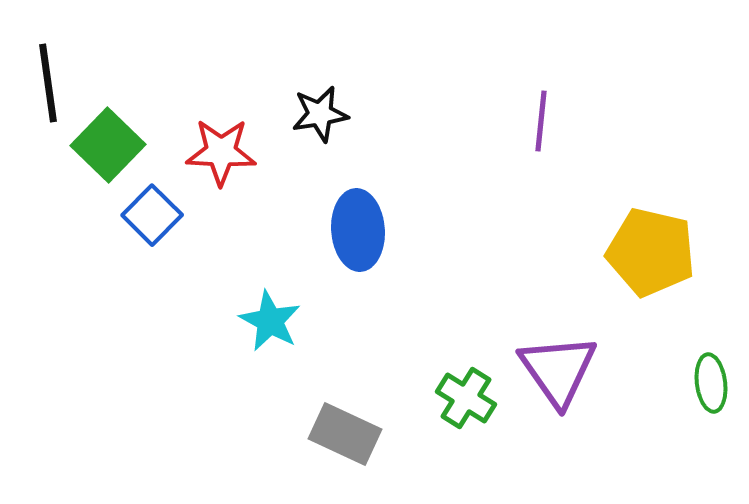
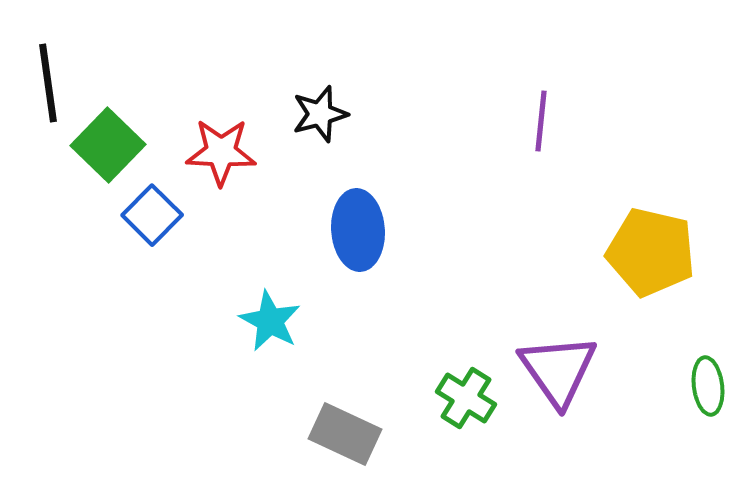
black star: rotated 6 degrees counterclockwise
green ellipse: moved 3 px left, 3 px down
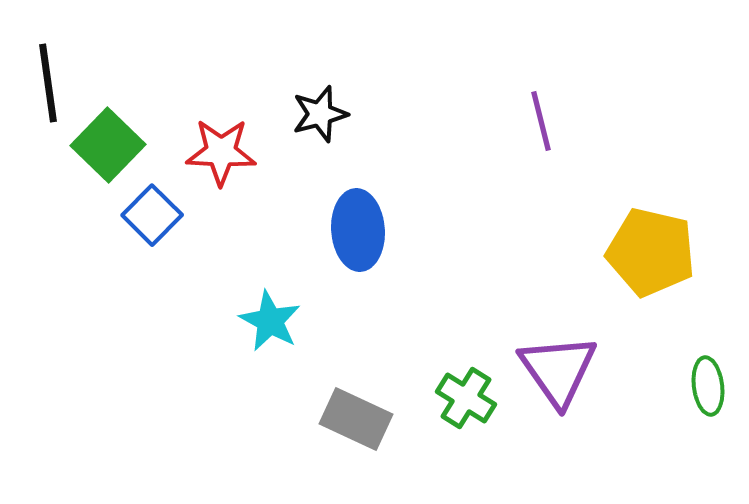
purple line: rotated 20 degrees counterclockwise
gray rectangle: moved 11 px right, 15 px up
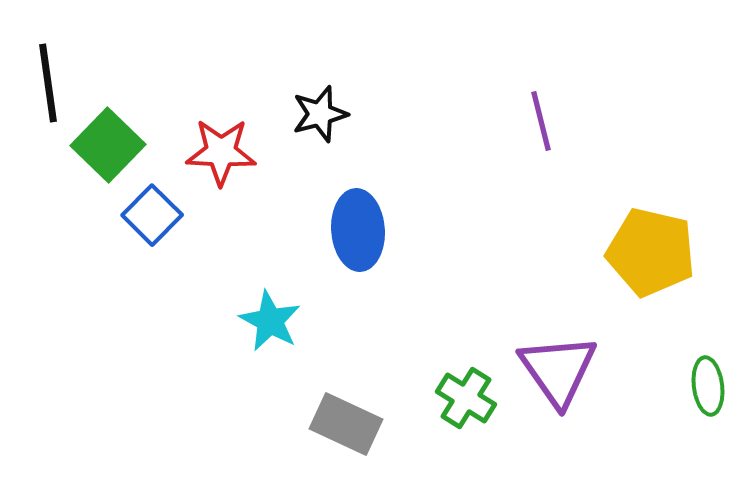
gray rectangle: moved 10 px left, 5 px down
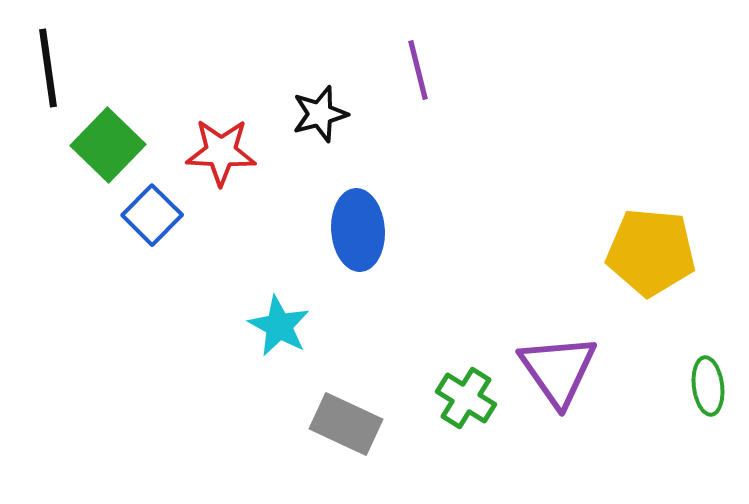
black line: moved 15 px up
purple line: moved 123 px left, 51 px up
yellow pentagon: rotated 8 degrees counterclockwise
cyan star: moved 9 px right, 5 px down
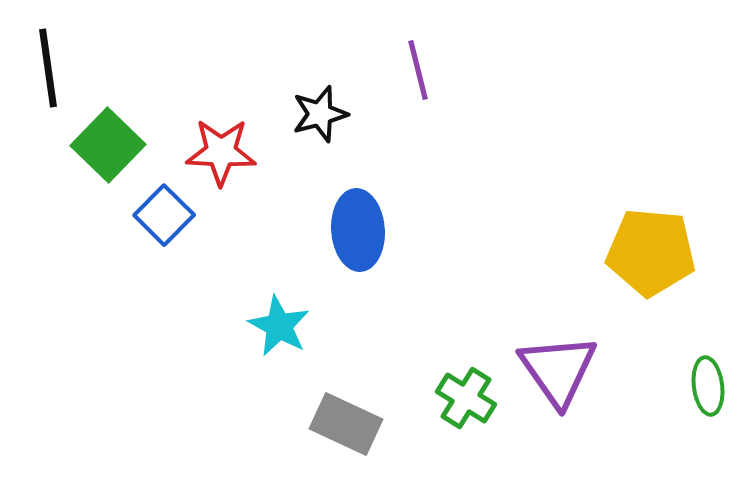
blue square: moved 12 px right
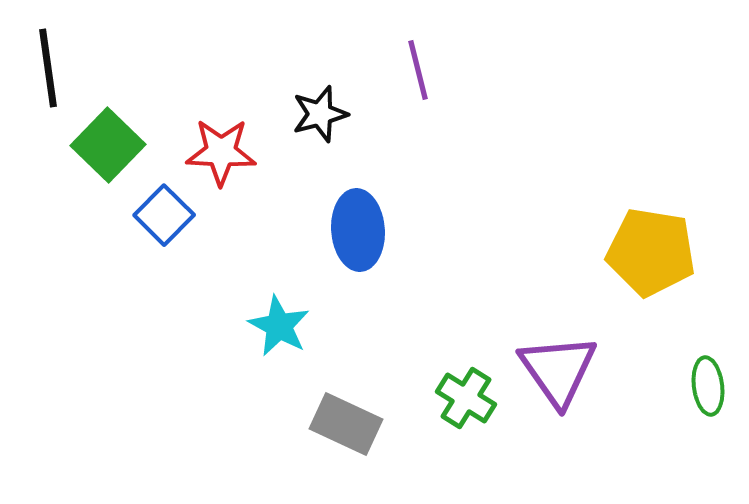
yellow pentagon: rotated 4 degrees clockwise
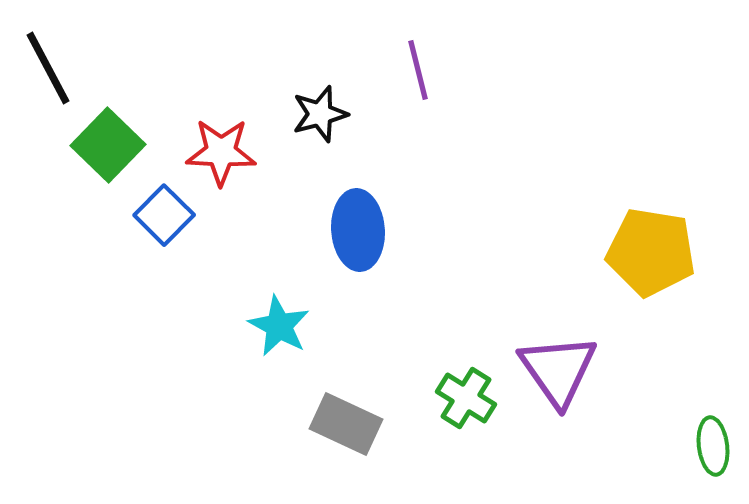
black line: rotated 20 degrees counterclockwise
green ellipse: moved 5 px right, 60 px down
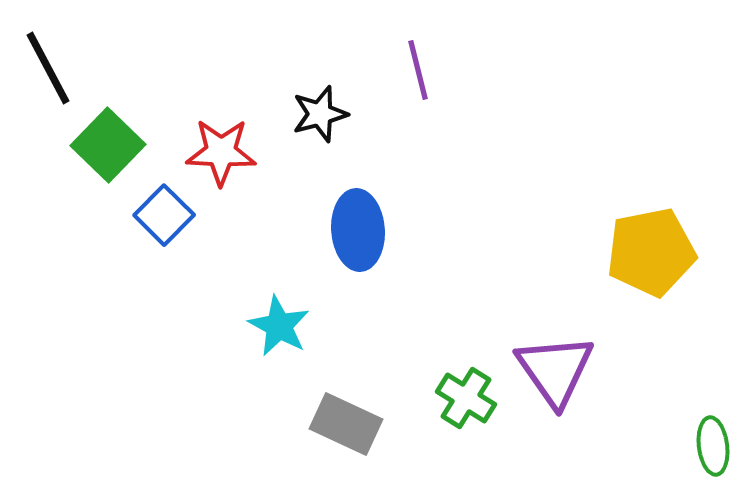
yellow pentagon: rotated 20 degrees counterclockwise
purple triangle: moved 3 px left
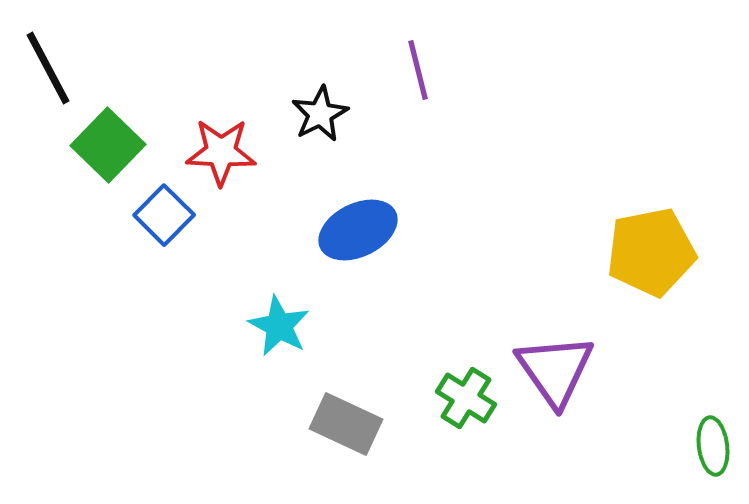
black star: rotated 12 degrees counterclockwise
blue ellipse: rotated 68 degrees clockwise
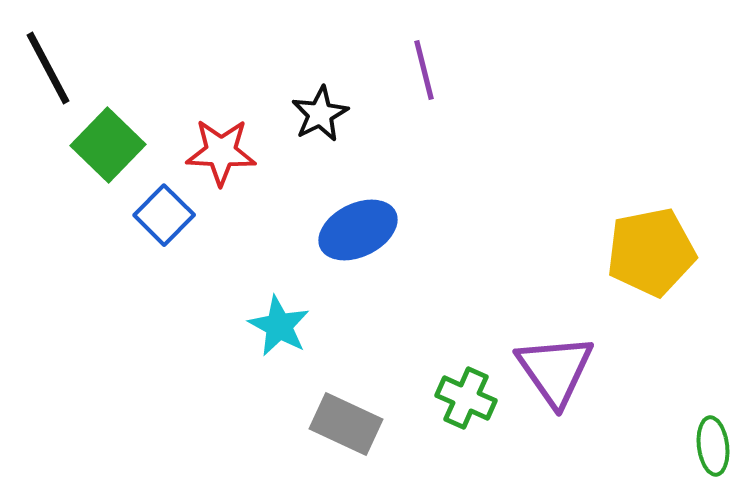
purple line: moved 6 px right
green cross: rotated 8 degrees counterclockwise
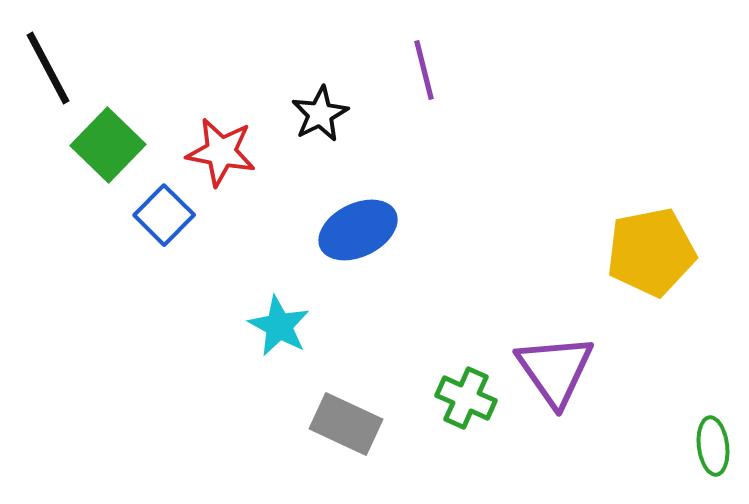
red star: rotated 8 degrees clockwise
